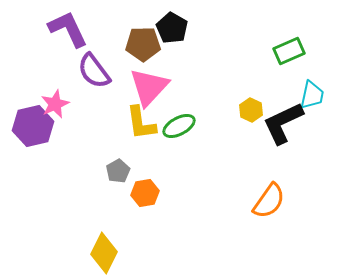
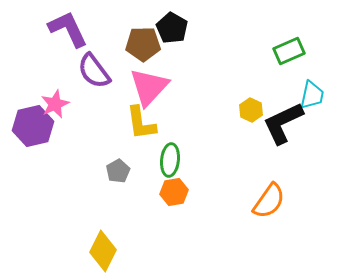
green ellipse: moved 9 px left, 34 px down; rotated 56 degrees counterclockwise
orange hexagon: moved 29 px right, 1 px up
yellow diamond: moved 1 px left, 2 px up
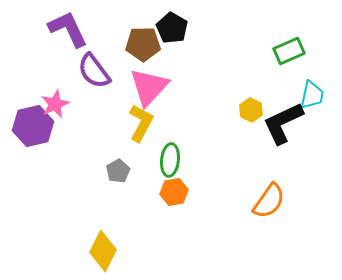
yellow L-shape: rotated 144 degrees counterclockwise
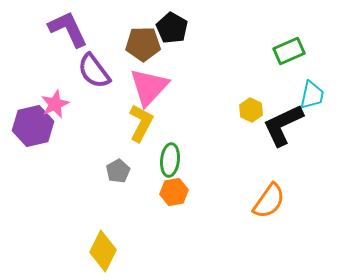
black L-shape: moved 2 px down
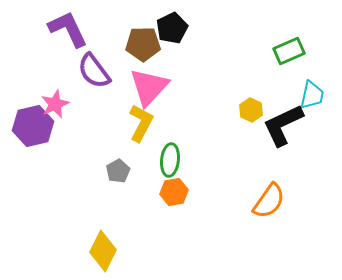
black pentagon: rotated 16 degrees clockwise
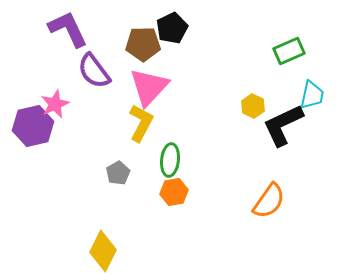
yellow hexagon: moved 2 px right, 4 px up
gray pentagon: moved 2 px down
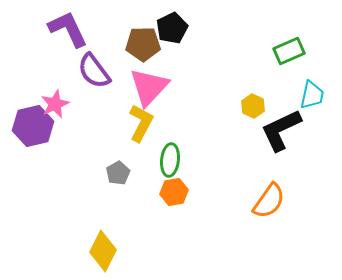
black L-shape: moved 2 px left, 5 px down
